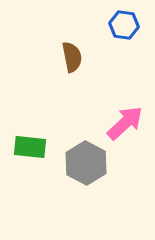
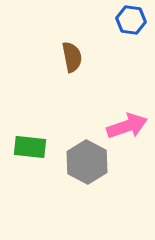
blue hexagon: moved 7 px right, 5 px up
pink arrow: moved 2 px right, 3 px down; rotated 24 degrees clockwise
gray hexagon: moved 1 px right, 1 px up
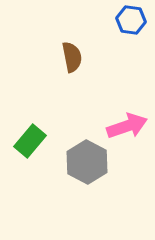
green rectangle: moved 6 px up; rotated 56 degrees counterclockwise
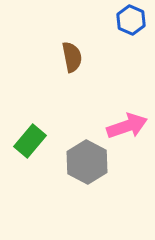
blue hexagon: rotated 16 degrees clockwise
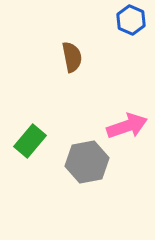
gray hexagon: rotated 21 degrees clockwise
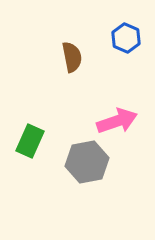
blue hexagon: moved 5 px left, 18 px down
pink arrow: moved 10 px left, 5 px up
green rectangle: rotated 16 degrees counterclockwise
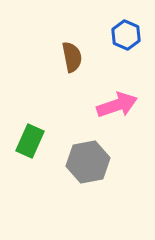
blue hexagon: moved 3 px up
pink arrow: moved 16 px up
gray hexagon: moved 1 px right
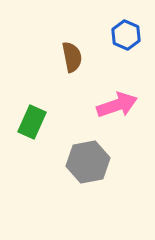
green rectangle: moved 2 px right, 19 px up
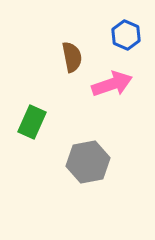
pink arrow: moved 5 px left, 21 px up
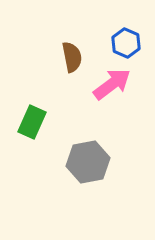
blue hexagon: moved 8 px down
pink arrow: rotated 18 degrees counterclockwise
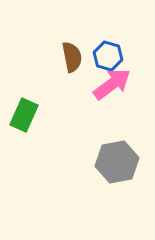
blue hexagon: moved 18 px left, 13 px down; rotated 8 degrees counterclockwise
green rectangle: moved 8 px left, 7 px up
gray hexagon: moved 29 px right
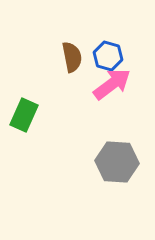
gray hexagon: rotated 15 degrees clockwise
